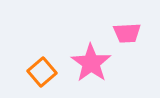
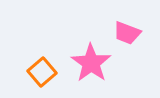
pink trapezoid: rotated 24 degrees clockwise
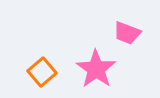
pink star: moved 5 px right, 6 px down
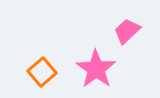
pink trapezoid: moved 2 px up; rotated 116 degrees clockwise
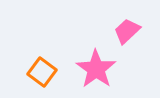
orange square: rotated 12 degrees counterclockwise
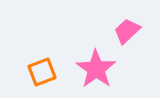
orange square: rotated 32 degrees clockwise
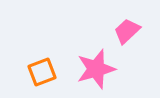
pink star: rotated 21 degrees clockwise
